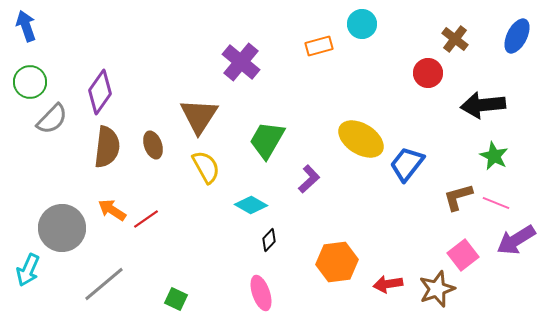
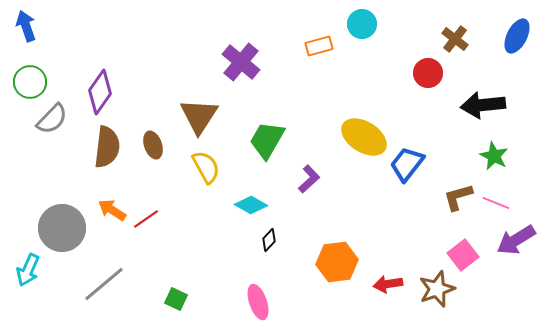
yellow ellipse: moved 3 px right, 2 px up
pink ellipse: moved 3 px left, 9 px down
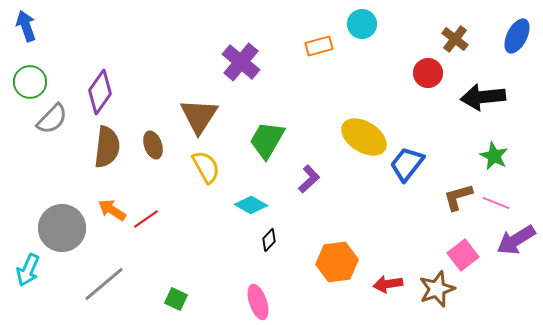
black arrow: moved 8 px up
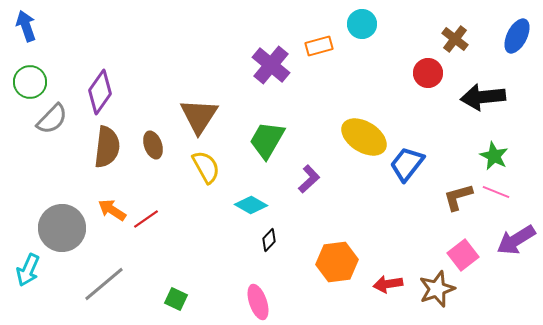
purple cross: moved 30 px right, 3 px down
pink line: moved 11 px up
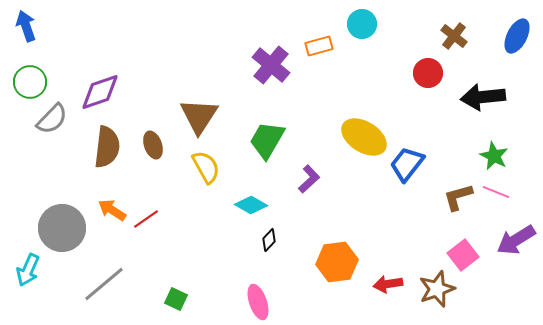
brown cross: moved 1 px left, 3 px up
purple diamond: rotated 36 degrees clockwise
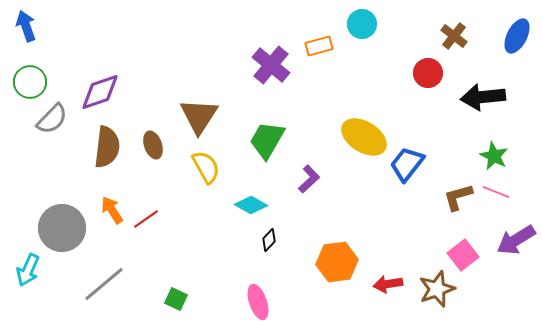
orange arrow: rotated 24 degrees clockwise
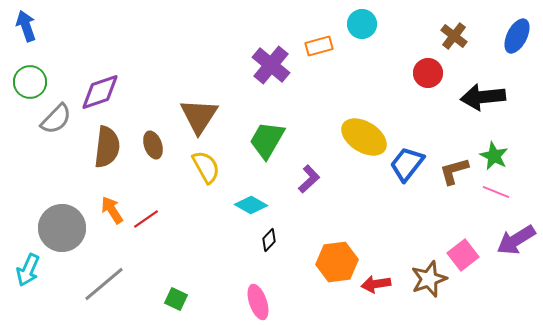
gray semicircle: moved 4 px right
brown L-shape: moved 4 px left, 26 px up
red arrow: moved 12 px left
brown star: moved 8 px left, 10 px up
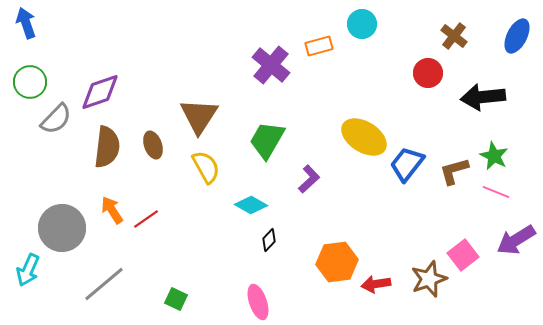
blue arrow: moved 3 px up
